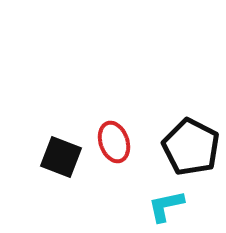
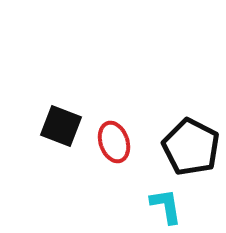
black square: moved 31 px up
cyan L-shape: rotated 93 degrees clockwise
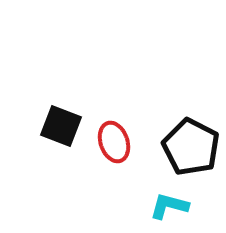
cyan L-shape: moved 3 px right; rotated 66 degrees counterclockwise
